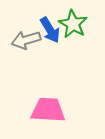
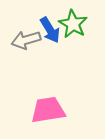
pink trapezoid: rotated 12 degrees counterclockwise
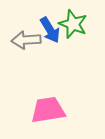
green star: rotated 8 degrees counterclockwise
gray arrow: rotated 12 degrees clockwise
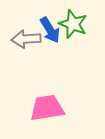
gray arrow: moved 1 px up
pink trapezoid: moved 1 px left, 2 px up
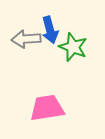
green star: moved 23 px down
blue arrow: rotated 16 degrees clockwise
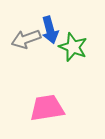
gray arrow: rotated 16 degrees counterclockwise
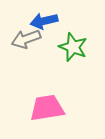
blue arrow: moved 6 px left, 9 px up; rotated 92 degrees clockwise
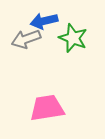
green star: moved 9 px up
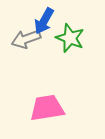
blue arrow: rotated 48 degrees counterclockwise
green star: moved 3 px left
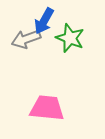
pink trapezoid: rotated 15 degrees clockwise
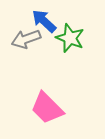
blue arrow: rotated 104 degrees clockwise
pink trapezoid: rotated 141 degrees counterclockwise
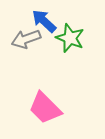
pink trapezoid: moved 2 px left
